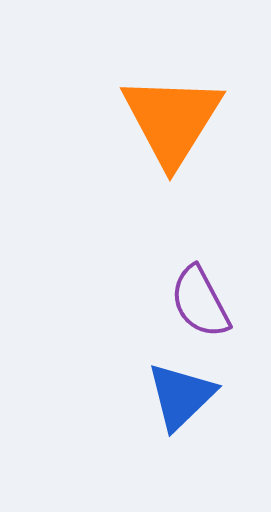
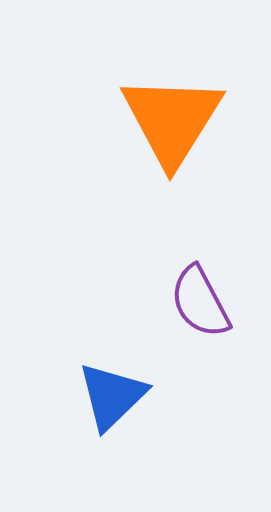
blue triangle: moved 69 px left
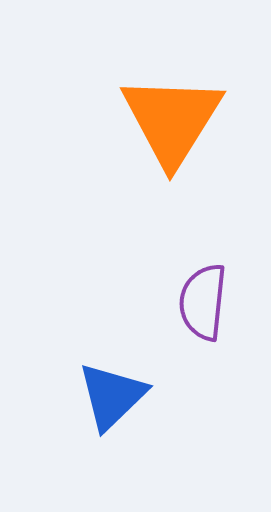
purple semicircle: moved 3 px right; rotated 34 degrees clockwise
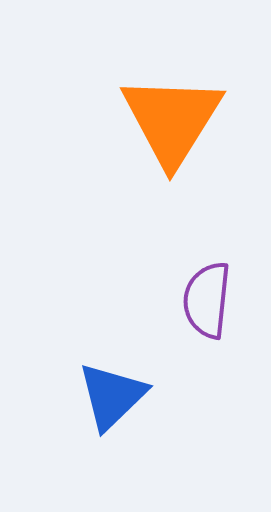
purple semicircle: moved 4 px right, 2 px up
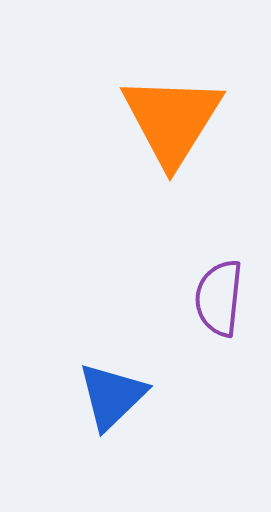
purple semicircle: moved 12 px right, 2 px up
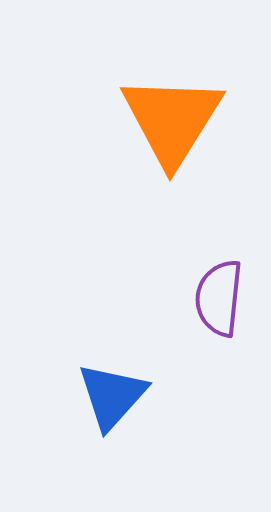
blue triangle: rotated 4 degrees counterclockwise
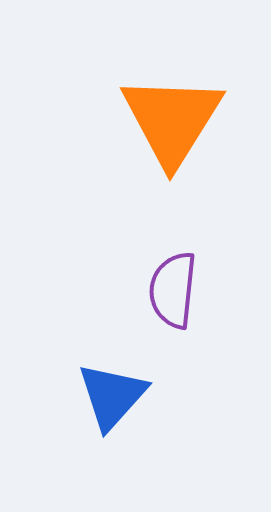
purple semicircle: moved 46 px left, 8 px up
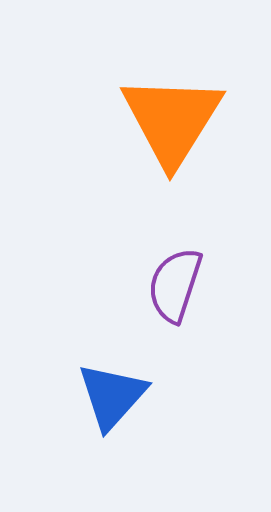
purple semicircle: moved 2 px right, 5 px up; rotated 12 degrees clockwise
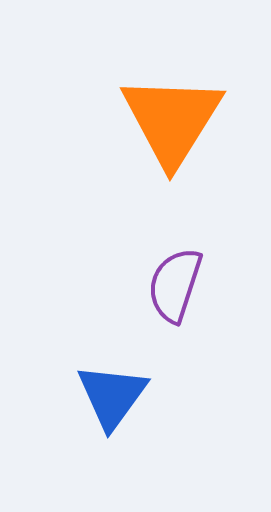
blue triangle: rotated 6 degrees counterclockwise
